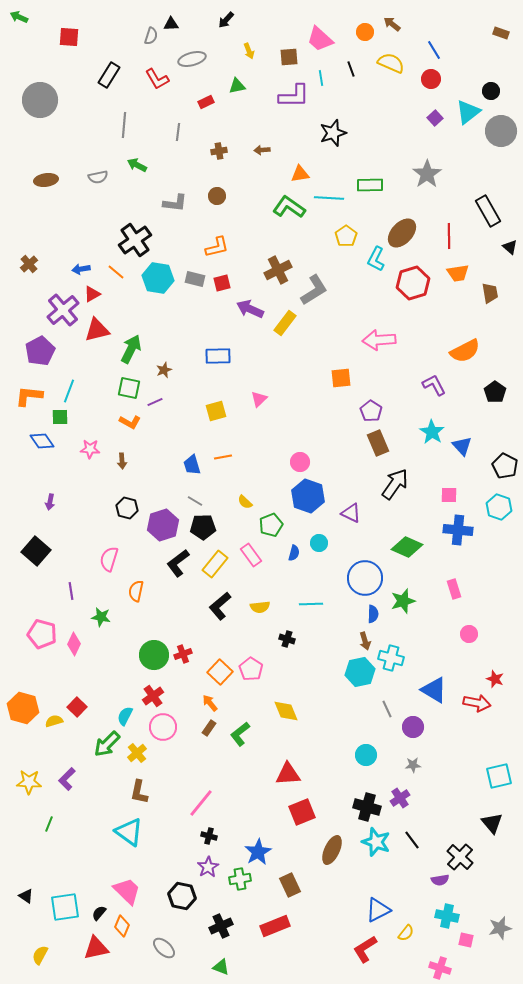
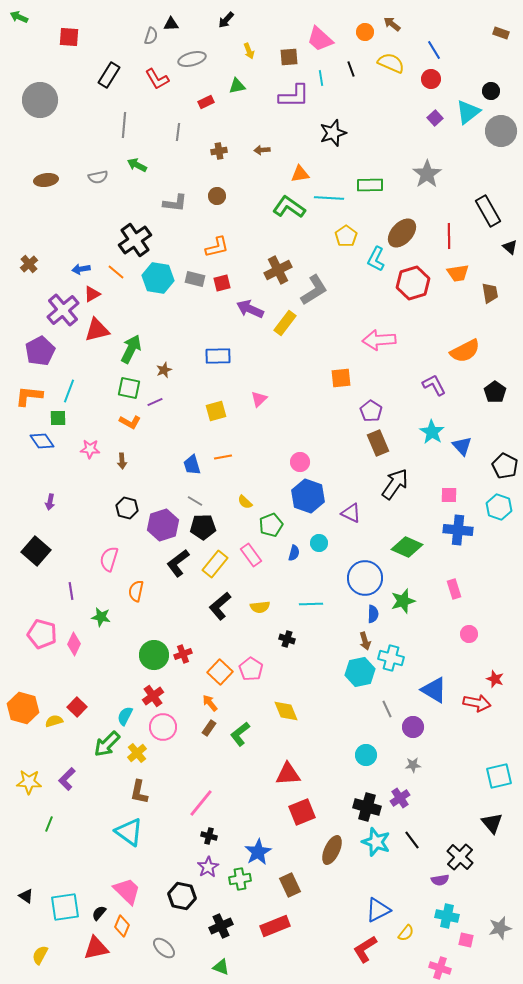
green square at (60, 417): moved 2 px left, 1 px down
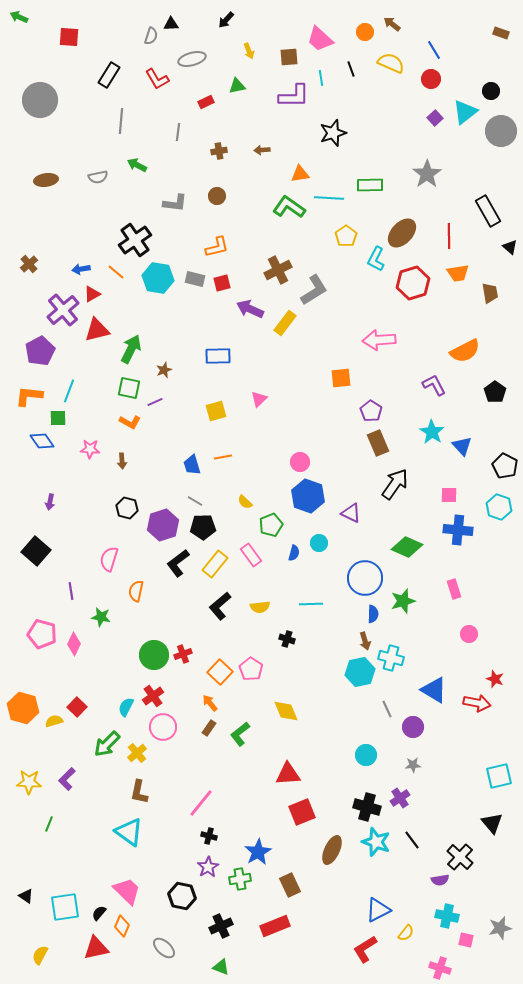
cyan triangle at (468, 112): moved 3 px left
gray line at (124, 125): moved 3 px left, 4 px up
cyan semicircle at (125, 716): moved 1 px right, 9 px up
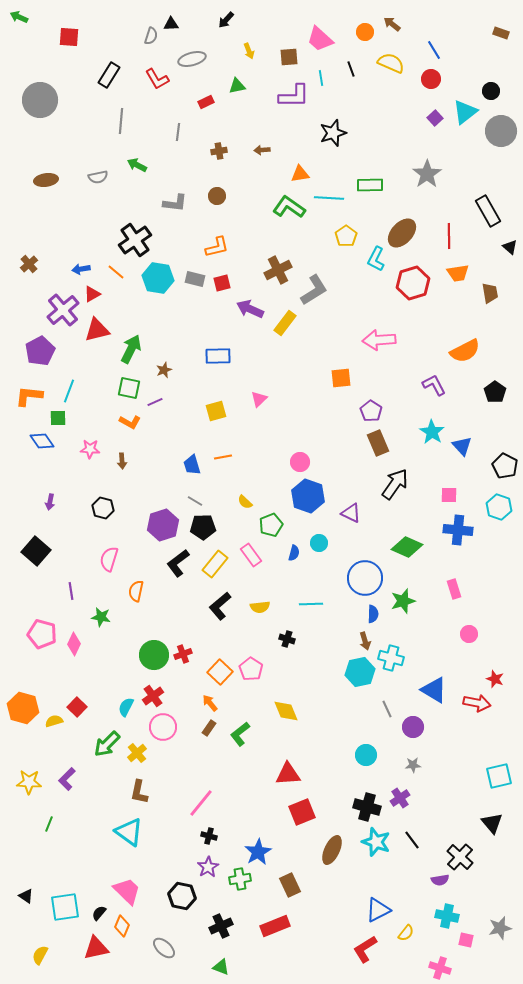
black hexagon at (127, 508): moved 24 px left
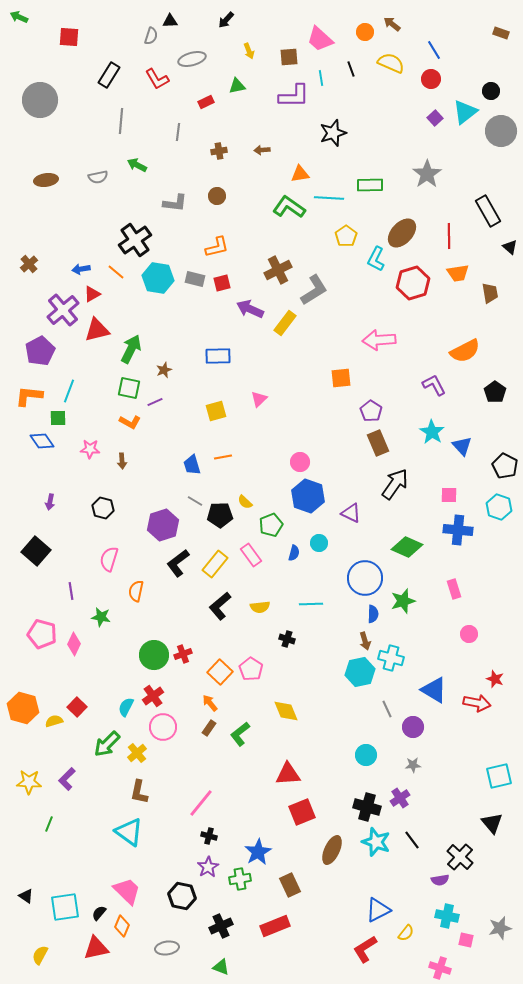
black triangle at (171, 24): moved 1 px left, 3 px up
black pentagon at (203, 527): moved 17 px right, 12 px up
gray ellipse at (164, 948): moved 3 px right; rotated 50 degrees counterclockwise
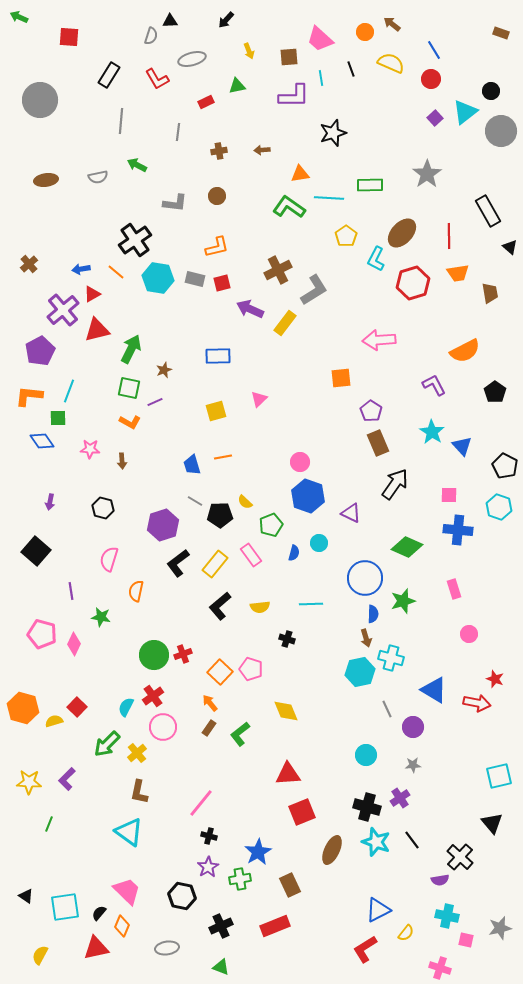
brown arrow at (365, 641): moved 1 px right, 3 px up
pink pentagon at (251, 669): rotated 15 degrees counterclockwise
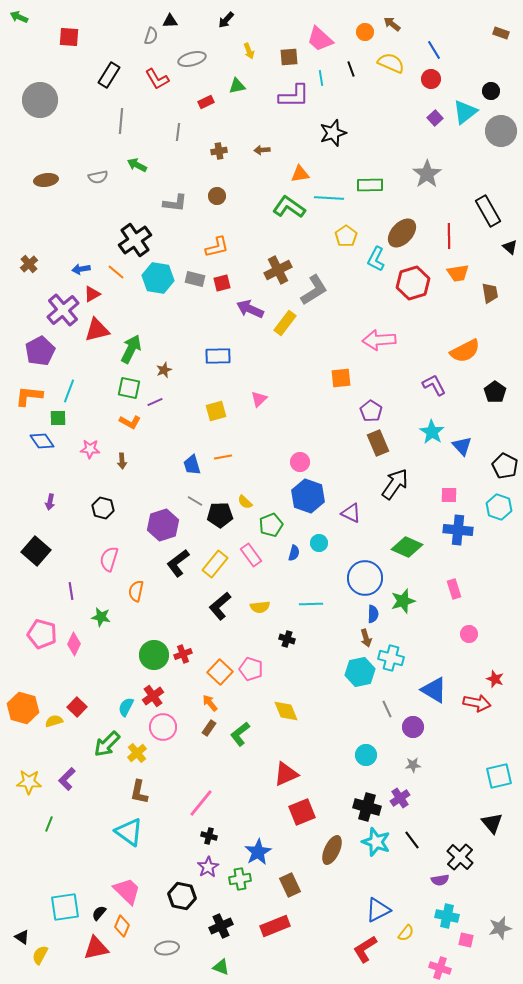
red triangle at (288, 774): moved 2 px left; rotated 20 degrees counterclockwise
black triangle at (26, 896): moved 4 px left, 41 px down
